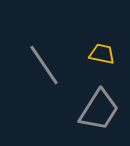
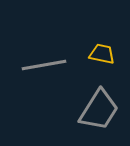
gray line: rotated 66 degrees counterclockwise
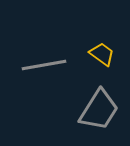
yellow trapezoid: rotated 24 degrees clockwise
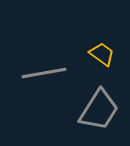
gray line: moved 8 px down
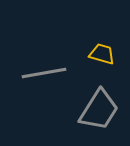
yellow trapezoid: rotated 20 degrees counterclockwise
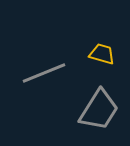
gray line: rotated 12 degrees counterclockwise
